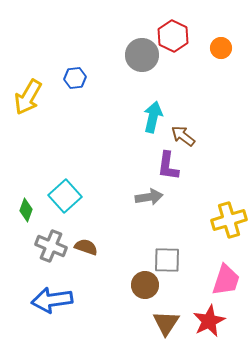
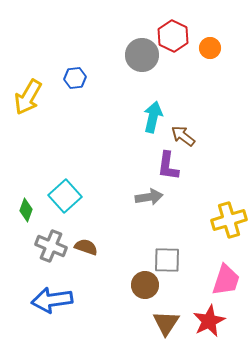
orange circle: moved 11 px left
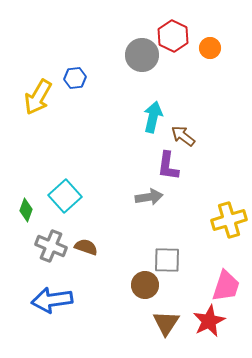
yellow arrow: moved 10 px right
pink trapezoid: moved 6 px down
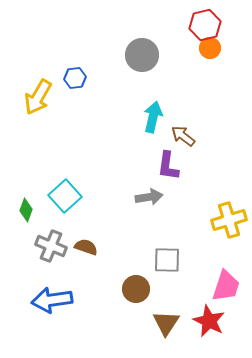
red hexagon: moved 32 px right, 11 px up; rotated 20 degrees clockwise
brown circle: moved 9 px left, 4 px down
red star: rotated 20 degrees counterclockwise
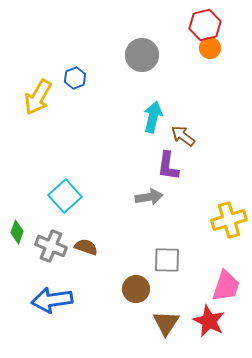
blue hexagon: rotated 15 degrees counterclockwise
green diamond: moved 9 px left, 22 px down
